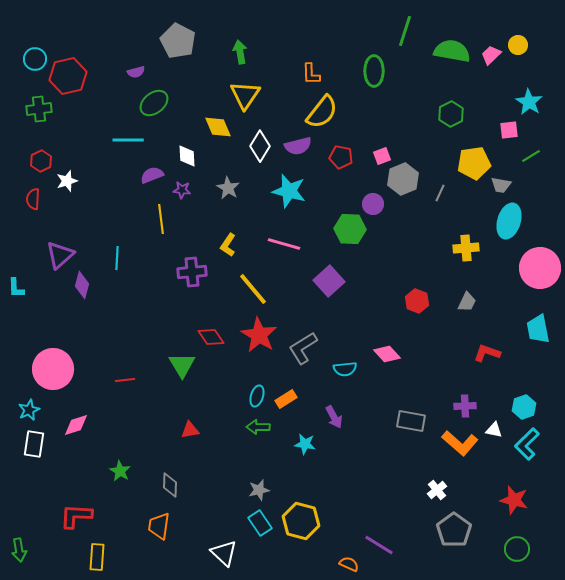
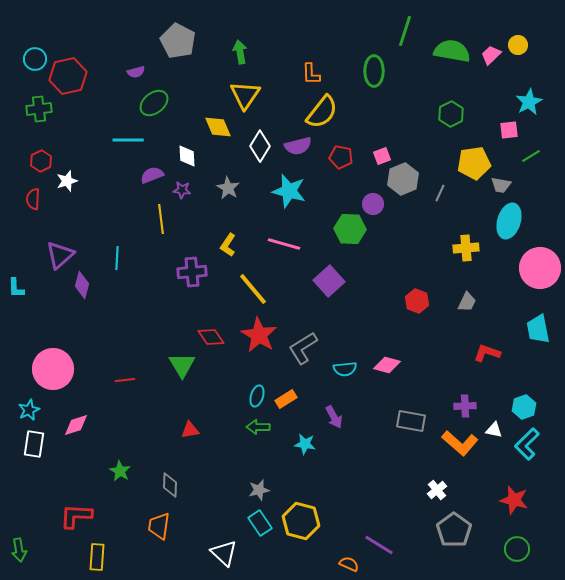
cyan star at (529, 102): rotated 12 degrees clockwise
pink diamond at (387, 354): moved 11 px down; rotated 32 degrees counterclockwise
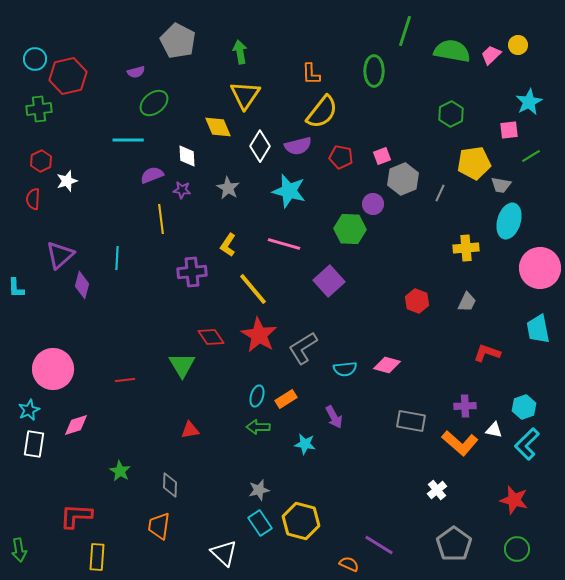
gray pentagon at (454, 530): moved 14 px down
